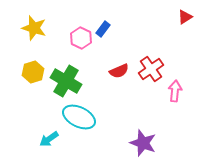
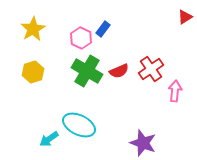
yellow star: moved 1 px left, 1 px down; rotated 25 degrees clockwise
green cross: moved 21 px right, 10 px up
cyan ellipse: moved 8 px down
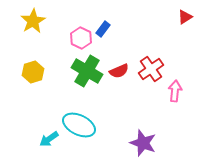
yellow star: moved 8 px up
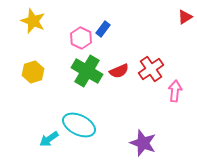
yellow star: rotated 20 degrees counterclockwise
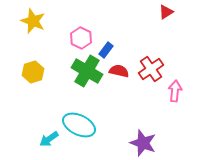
red triangle: moved 19 px left, 5 px up
blue rectangle: moved 3 px right, 21 px down
red semicircle: rotated 144 degrees counterclockwise
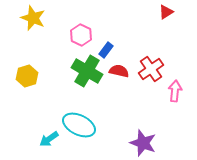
yellow star: moved 3 px up
pink hexagon: moved 3 px up
yellow hexagon: moved 6 px left, 4 px down
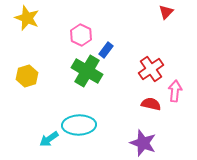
red triangle: rotated 14 degrees counterclockwise
yellow star: moved 6 px left
red semicircle: moved 32 px right, 33 px down
cyan ellipse: rotated 28 degrees counterclockwise
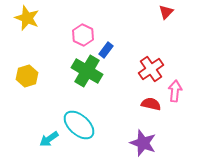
pink hexagon: moved 2 px right
cyan ellipse: rotated 44 degrees clockwise
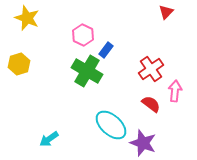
yellow hexagon: moved 8 px left, 12 px up
red semicircle: rotated 24 degrees clockwise
cyan ellipse: moved 32 px right
